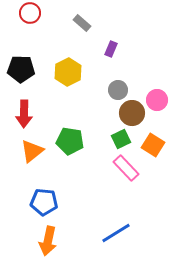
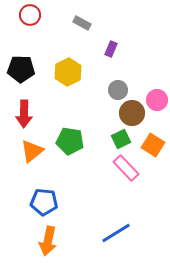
red circle: moved 2 px down
gray rectangle: rotated 12 degrees counterclockwise
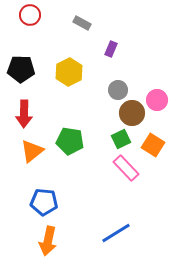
yellow hexagon: moved 1 px right
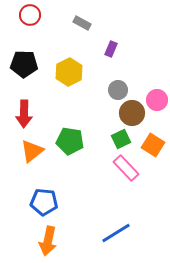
black pentagon: moved 3 px right, 5 px up
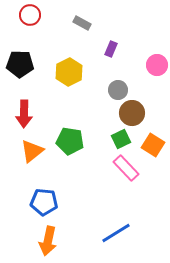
black pentagon: moved 4 px left
pink circle: moved 35 px up
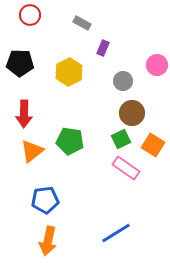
purple rectangle: moved 8 px left, 1 px up
black pentagon: moved 1 px up
gray circle: moved 5 px right, 9 px up
pink rectangle: rotated 12 degrees counterclockwise
blue pentagon: moved 1 px right, 2 px up; rotated 12 degrees counterclockwise
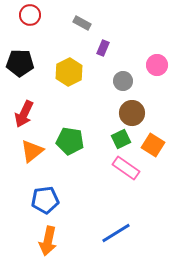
red arrow: rotated 24 degrees clockwise
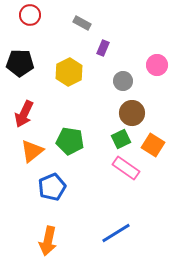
blue pentagon: moved 7 px right, 13 px up; rotated 16 degrees counterclockwise
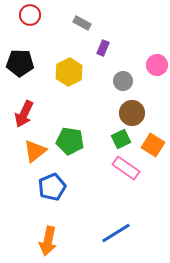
orange triangle: moved 3 px right
